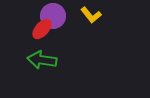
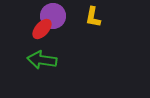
yellow L-shape: moved 2 px right, 2 px down; rotated 50 degrees clockwise
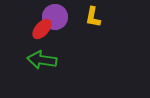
purple circle: moved 2 px right, 1 px down
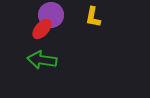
purple circle: moved 4 px left, 2 px up
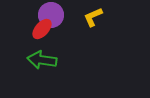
yellow L-shape: rotated 55 degrees clockwise
